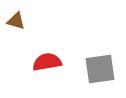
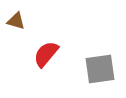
red semicircle: moved 1 px left, 8 px up; rotated 40 degrees counterclockwise
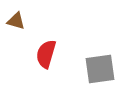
red semicircle: rotated 24 degrees counterclockwise
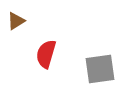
brown triangle: rotated 48 degrees counterclockwise
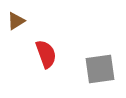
red semicircle: rotated 144 degrees clockwise
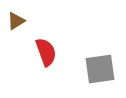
red semicircle: moved 2 px up
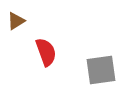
gray square: moved 1 px right, 1 px down
